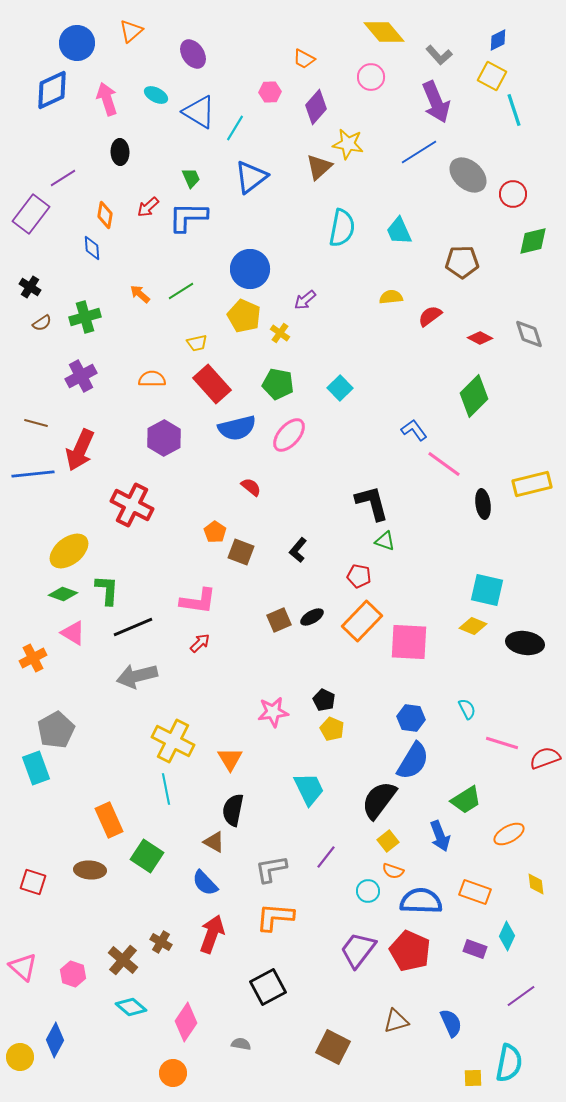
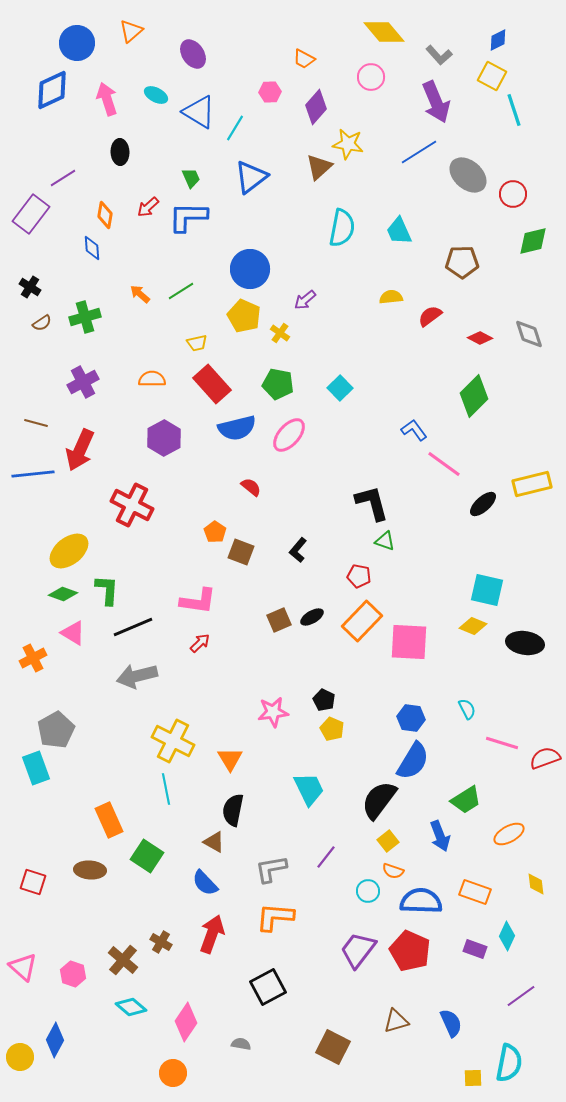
purple cross at (81, 376): moved 2 px right, 6 px down
black ellipse at (483, 504): rotated 56 degrees clockwise
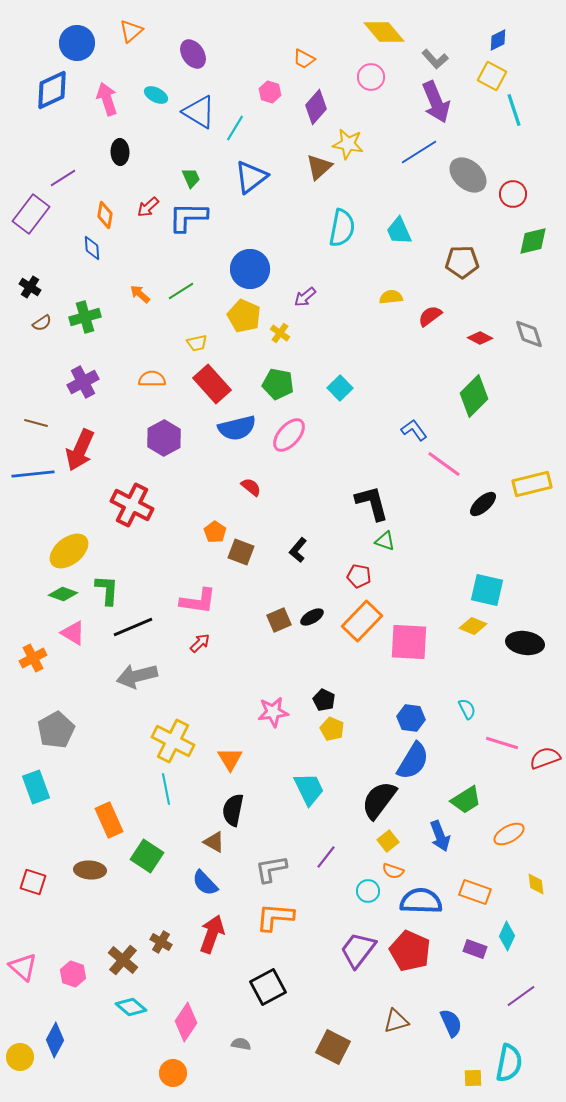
gray L-shape at (439, 55): moved 4 px left, 4 px down
pink hexagon at (270, 92): rotated 20 degrees clockwise
purple arrow at (305, 300): moved 3 px up
cyan rectangle at (36, 768): moved 19 px down
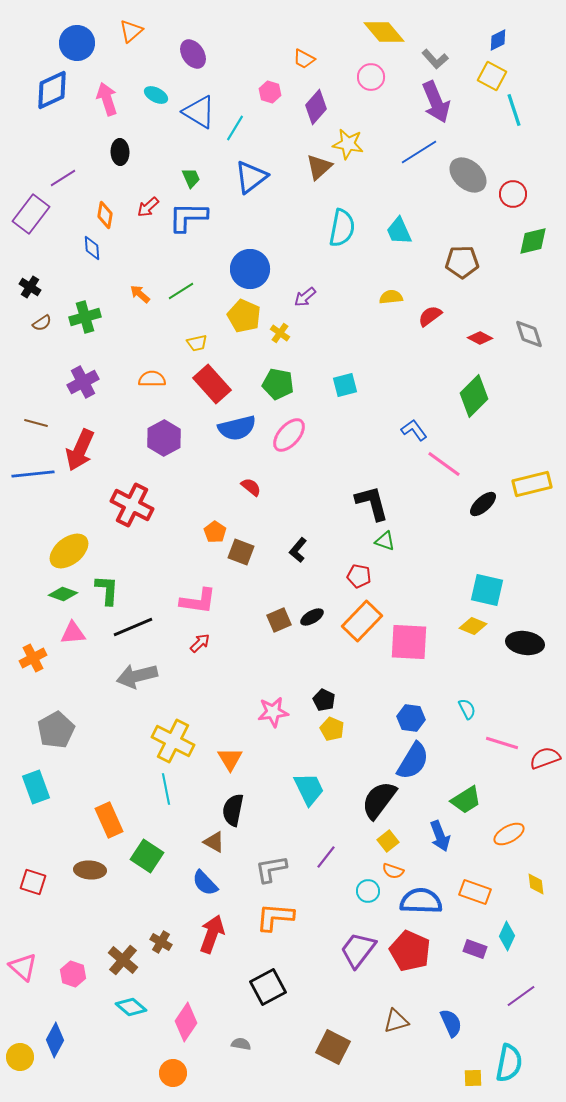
cyan square at (340, 388): moved 5 px right, 3 px up; rotated 30 degrees clockwise
pink triangle at (73, 633): rotated 36 degrees counterclockwise
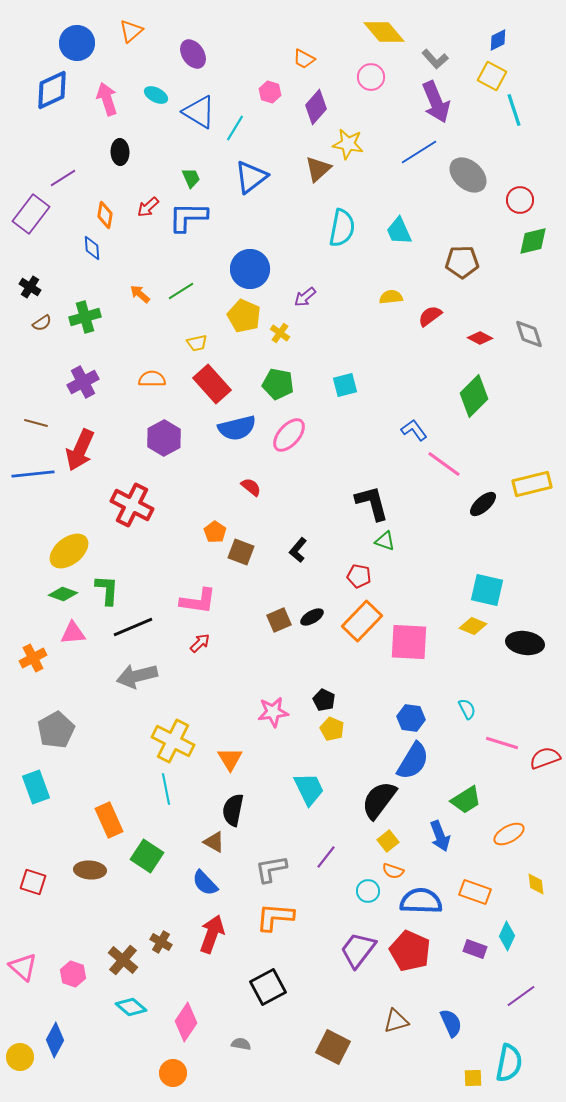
brown triangle at (319, 167): moved 1 px left, 2 px down
red circle at (513, 194): moved 7 px right, 6 px down
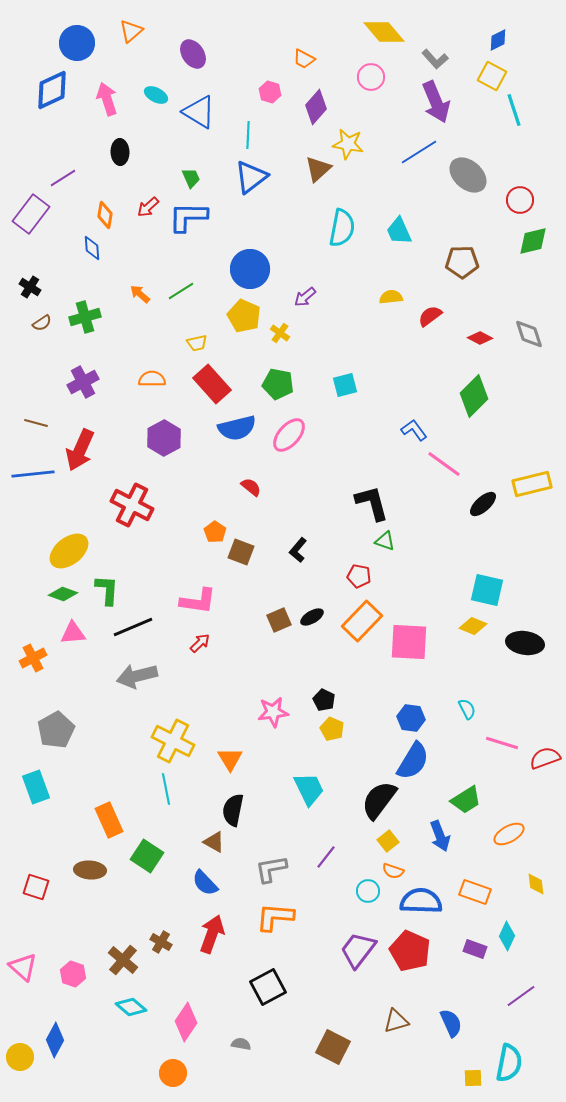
cyan line at (235, 128): moved 13 px right, 7 px down; rotated 28 degrees counterclockwise
red square at (33, 882): moved 3 px right, 5 px down
